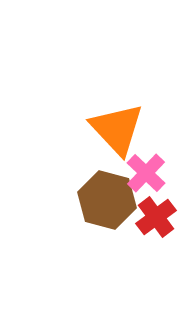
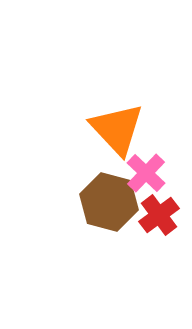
brown hexagon: moved 2 px right, 2 px down
red cross: moved 3 px right, 2 px up
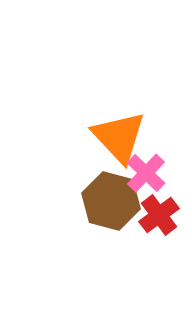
orange triangle: moved 2 px right, 8 px down
brown hexagon: moved 2 px right, 1 px up
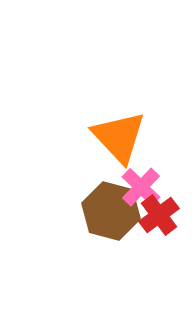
pink cross: moved 5 px left, 14 px down
brown hexagon: moved 10 px down
